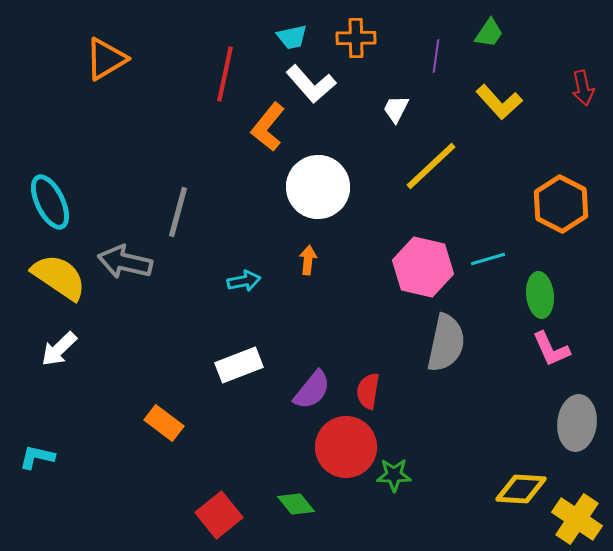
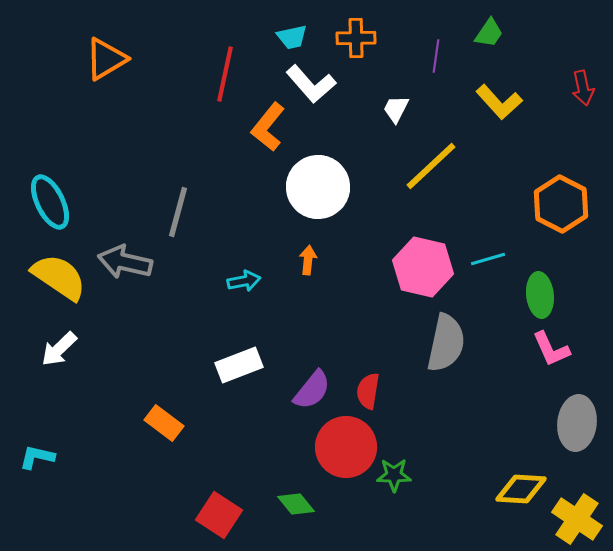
red square: rotated 18 degrees counterclockwise
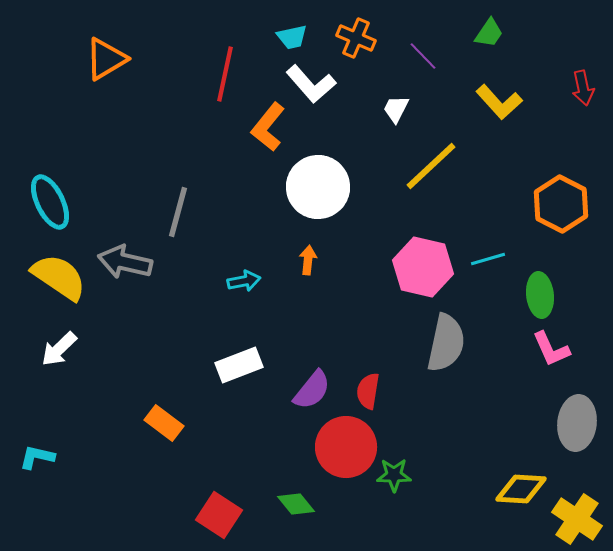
orange cross: rotated 24 degrees clockwise
purple line: moved 13 px left; rotated 52 degrees counterclockwise
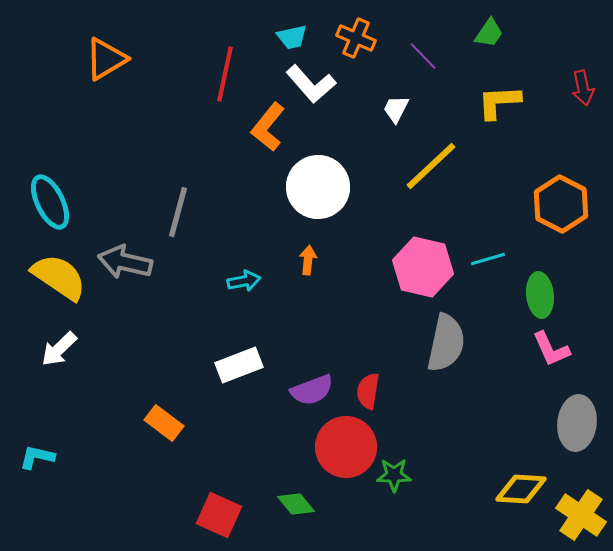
yellow L-shape: rotated 129 degrees clockwise
purple semicircle: rotated 30 degrees clockwise
red square: rotated 9 degrees counterclockwise
yellow cross: moved 4 px right, 4 px up
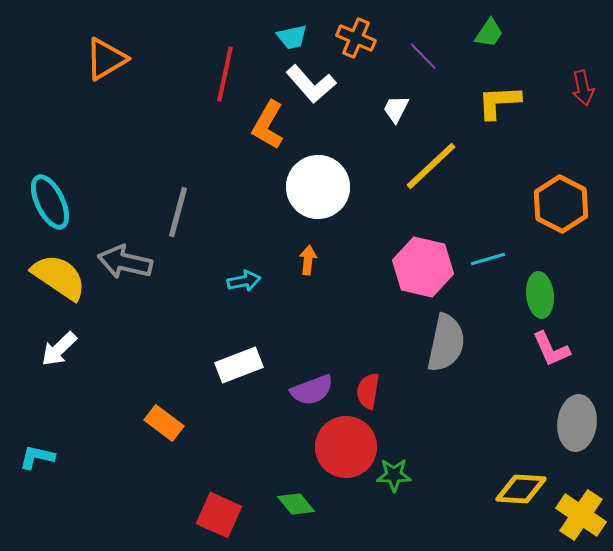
orange L-shape: moved 2 px up; rotated 9 degrees counterclockwise
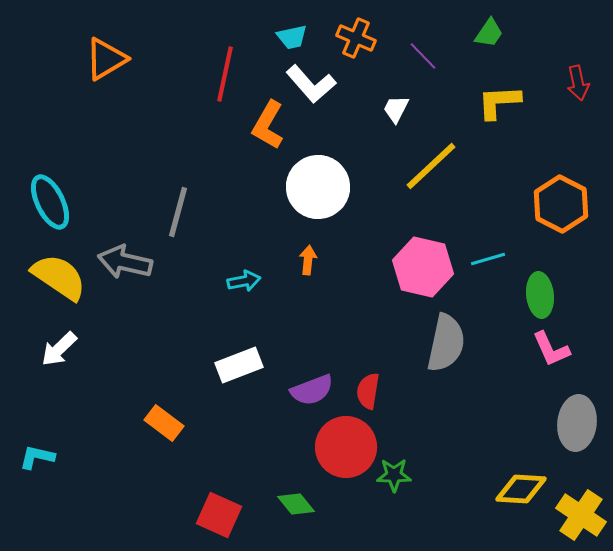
red arrow: moved 5 px left, 5 px up
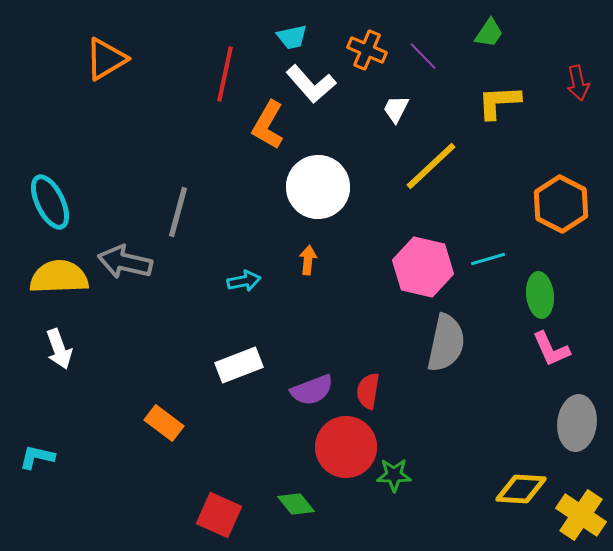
orange cross: moved 11 px right, 12 px down
yellow semicircle: rotated 36 degrees counterclockwise
white arrow: rotated 66 degrees counterclockwise
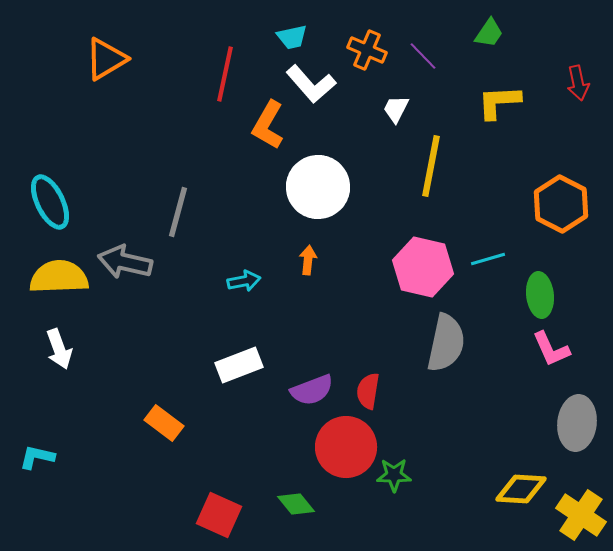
yellow line: rotated 36 degrees counterclockwise
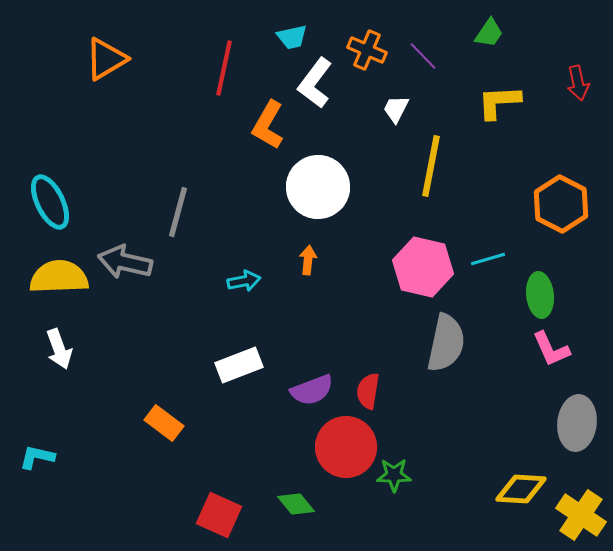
red line: moved 1 px left, 6 px up
white L-shape: moved 4 px right, 1 px up; rotated 78 degrees clockwise
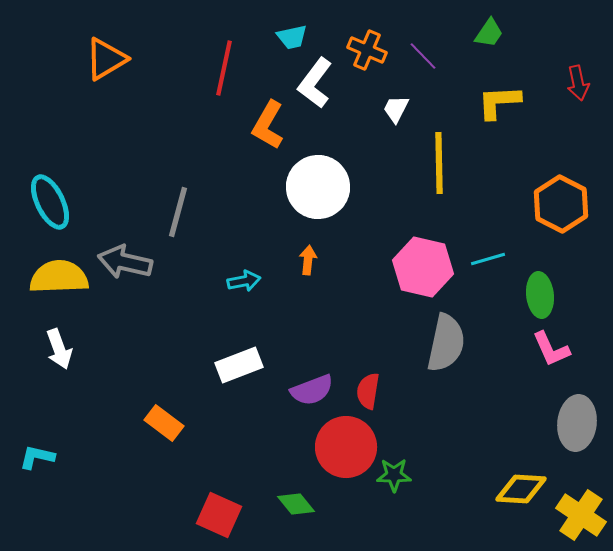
yellow line: moved 8 px right, 3 px up; rotated 12 degrees counterclockwise
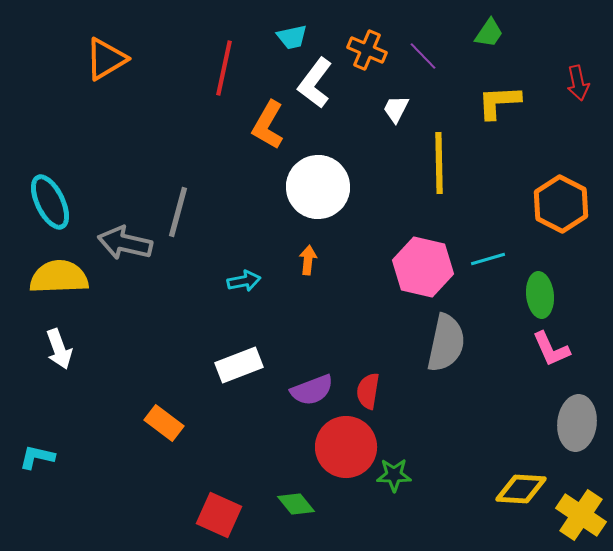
gray arrow: moved 19 px up
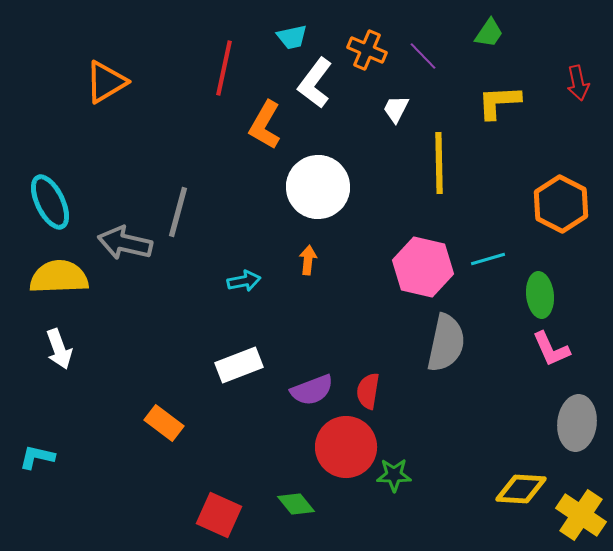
orange triangle: moved 23 px down
orange L-shape: moved 3 px left
